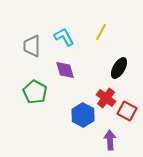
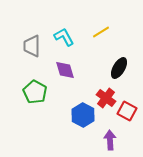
yellow line: rotated 30 degrees clockwise
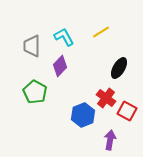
purple diamond: moved 5 px left, 4 px up; rotated 60 degrees clockwise
blue hexagon: rotated 10 degrees clockwise
purple arrow: rotated 12 degrees clockwise
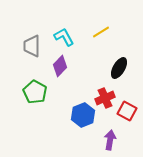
red cross: moved 1 px left; rotated 30 degrees clockwise
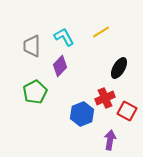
green pentagon: rotated 15 degrees clockwise
blue hexagon: moved 1 px left, 1 px up
